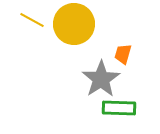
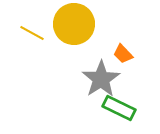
yellow line: moved 13 px down
orange trapezoid: rotated 60 degrees counterclockwise
green rectangle: rotated 24 degrees clockwise
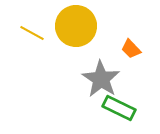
yellow circle: moved 2 px right, 2 px down
orange trapezoid: moved 8 px right, 5 px up
gray star: rotated 6 degrees counterclockwise
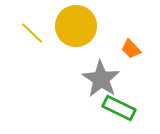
yellow line: rotated 15 degrees clockwise
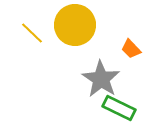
yellow circle: moved 1 px left, 1 px up
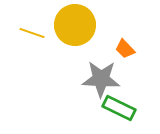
yellow line: rotated 25 degrees counterclockwise
orange trapezoid: moved 6 px left
gray star: rotated 30 degrees counterclockwise
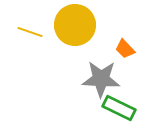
yellow line: moved 2 px left, 1 px up
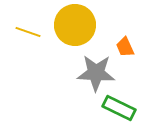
yellow line: moved 2 px left
orange trapezoid: moved 2 px up; rotated 20 degrees clockwise
gray star: moved 5 px left, 6 px up
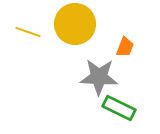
yellow circle: moved 1 px up
orange trapezoid: rotated 135 degrees counterclockwise
gray star: moved 3 px right, 4 px down
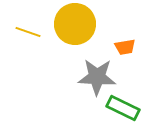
orange trapezoid: rotated 60 degrees clockwise
gray star: moved 2 px left
green rectangle: moved 4 px right
